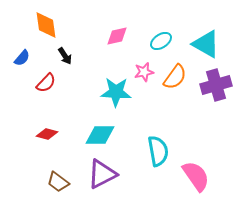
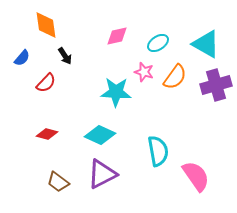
cyan ellipse: moved 3 px left, 2 px down
pink star: rotated 30 degrees clockwise
cyan diamond: rotated 24 degrees clockwise
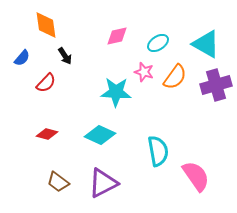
purple triangle: moved 1 px right, 9 px down
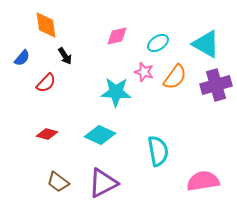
pink semicircle: moved 7 px right, 5 px down; rotated 64 degrees counterclockwise
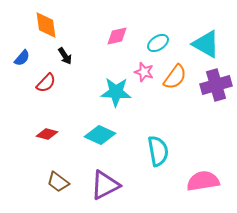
purple triangle: moved 2 px right, 2 px down
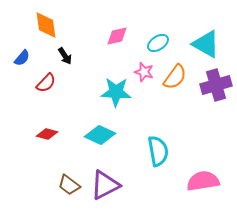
brown trapezoid: moved 11 px right, 3 px down
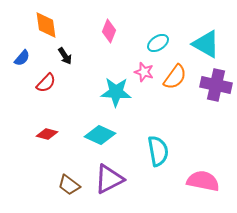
pink diamond: moved 8 px left, 5 px up; rotated 55 degrees counterclockwise
purple cross: rotated 28 degrees clockwise
pink semicircle: rotated 20 degrees clockwise
purple triangle: moved 4 px right, 6 px up
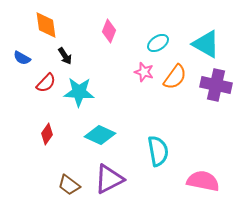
blue semicircle: rotated 78 degrees clockwise
cyan star: moved 37 px left
red diamond: rotated 70 degrees counterclockwise
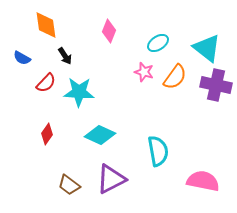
cyan triangle: moved 1 px right, 4 px down; rotated 8 degrees clockwise
purple triangle: moved 2 px right
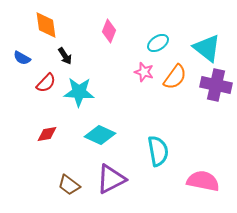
red diamond: rotated 45 degrees clockwise
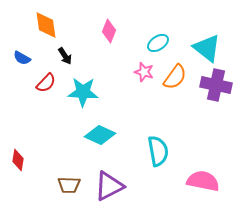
cyan star: moved 4 px right
red diamond: moved 29 px left, 26 px down; rotated 70 degrees counterclockwise
purple triangle: moved 2 px left, 7 px down
brown trapezoid: rotated 35 degrees counterclockwise
